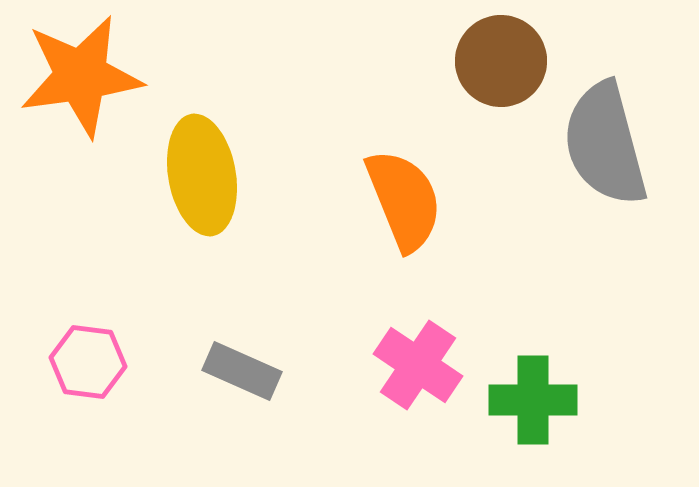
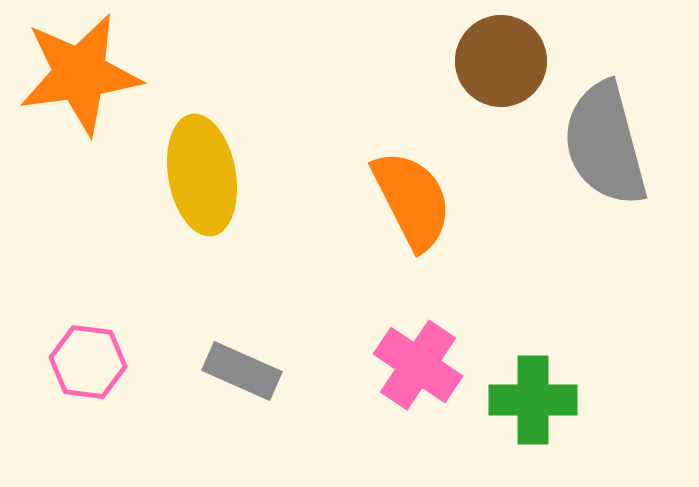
orange star: moved 1 px left, 2 px up
orange semicircle: moved 8 px right; rotated 5 degrees counterclockwise
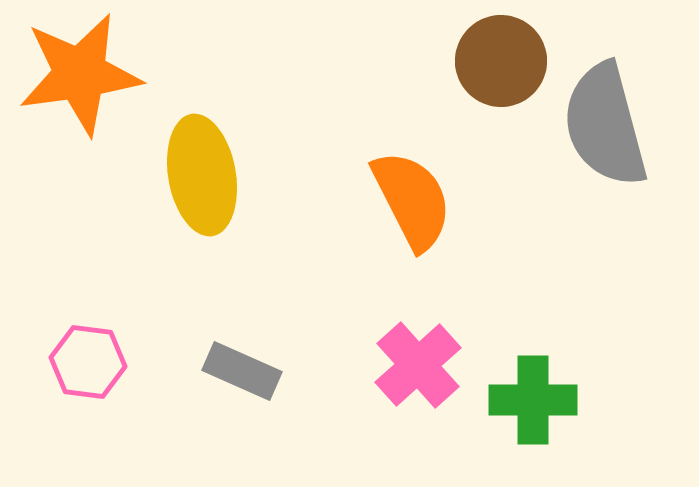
gray semicircle: moved 19 px up
pink cross: rotated 14 degrees clockwise
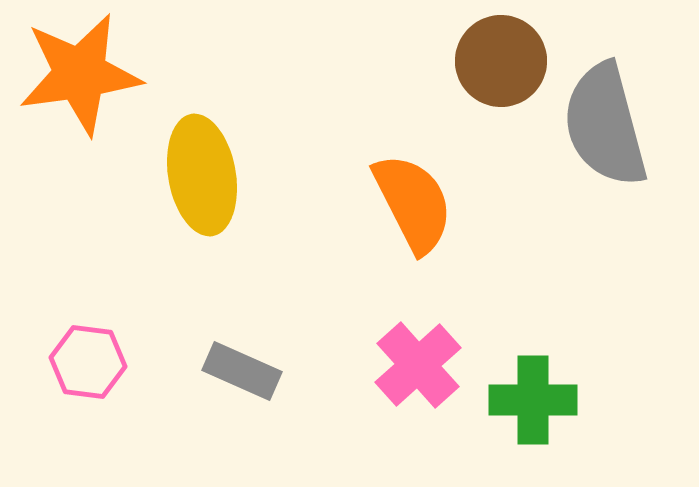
orange semicircle: moved 1 px right, 3 px down
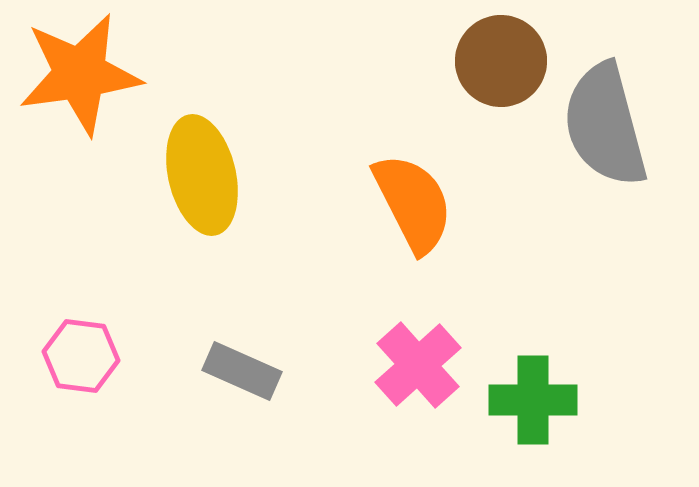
yellow ellipse: rotated 3 degrees counterclockwise
pink hexagon: moved 7 px left, 6 px up
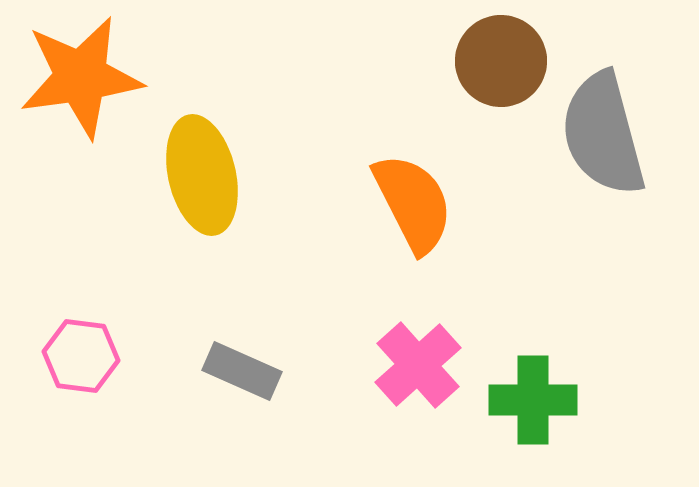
orange star: moved 1 px right, 3 px down
gray semicircle: moved 2 px left, 9 px down
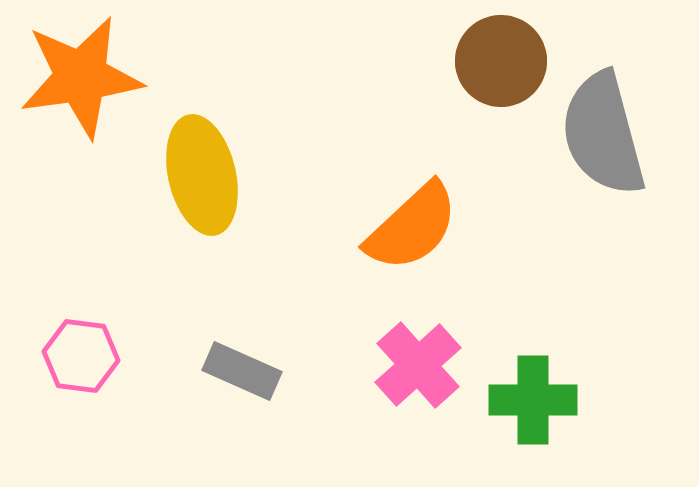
orange semicircle: moved 1 px left, 24 px down; rotated 74 degrees clockwise
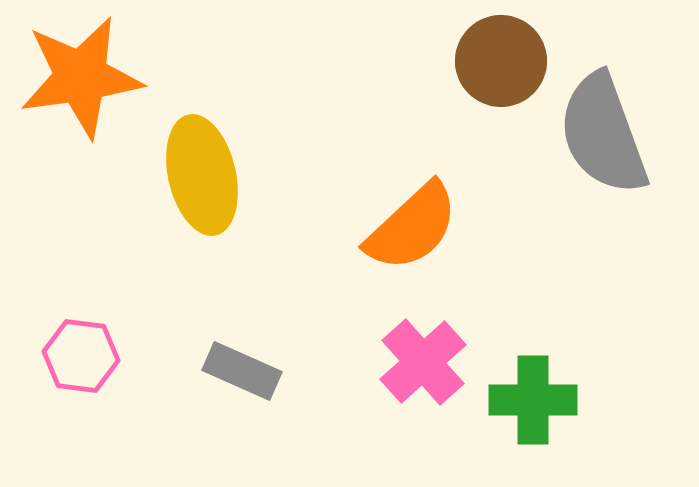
gray semicircle: rotated 5 degrees counterclockwise
pink cross: moved 5 px right, 3 px up
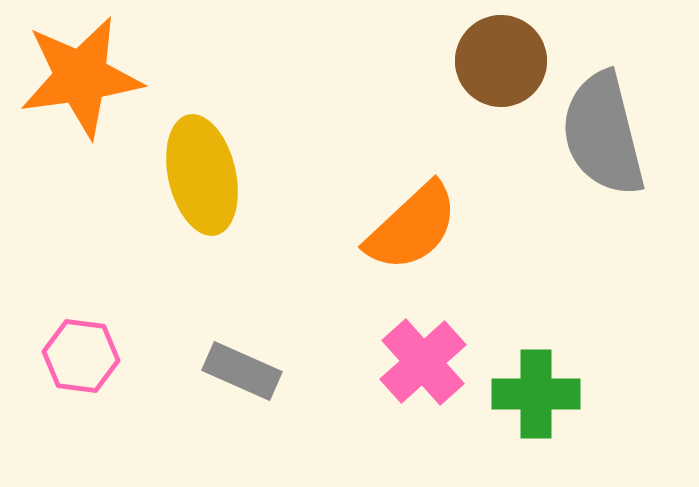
gray semicircle: rotated 6 degrees clockwise
green cross: moved 3 px right, 6 px up
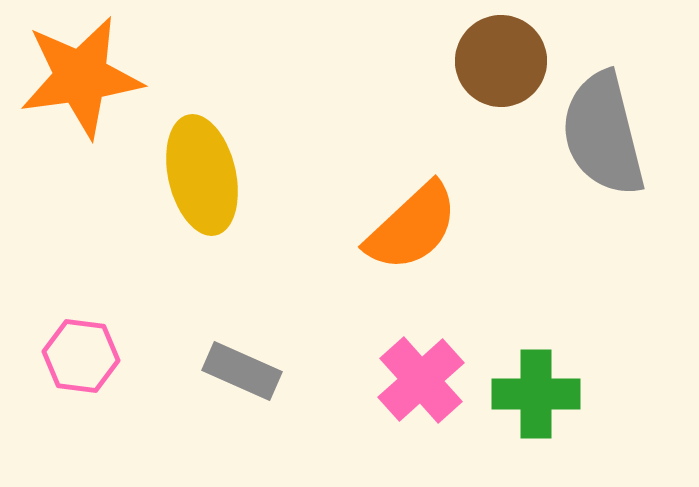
pink cross: moved 2 px left, 18 px down
